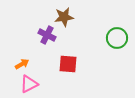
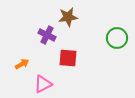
brown star: moved 4 px right
red square: moved 6 px up
pink triangle: moved 14 px right
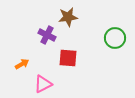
green circle: moved 2 px left
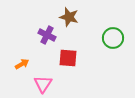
brown star: moved 1 px right; rotated 24 degrees clockwise
green circle: moved 2 px left
pink triangle: rotated 30 degrees counterclockwise
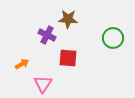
brown star: moved 1 px left, 2 px down; rotated 12 degrees counterclockwise
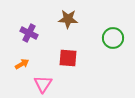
purple cross: moved 18 px left, 2 px up
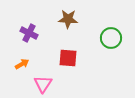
green circle: moved 2 px left
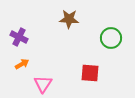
brown star: moved 1 px right
purple cross: moved 10 px left, 4 px down
red square: moved 22 px right, 15 px down
